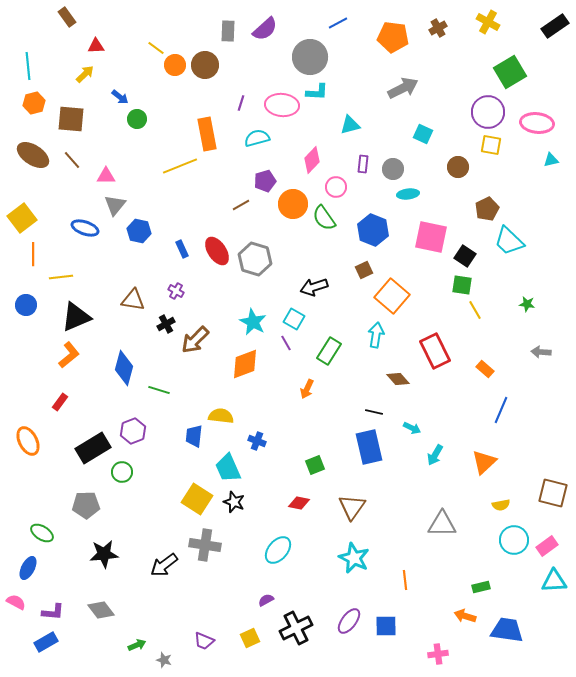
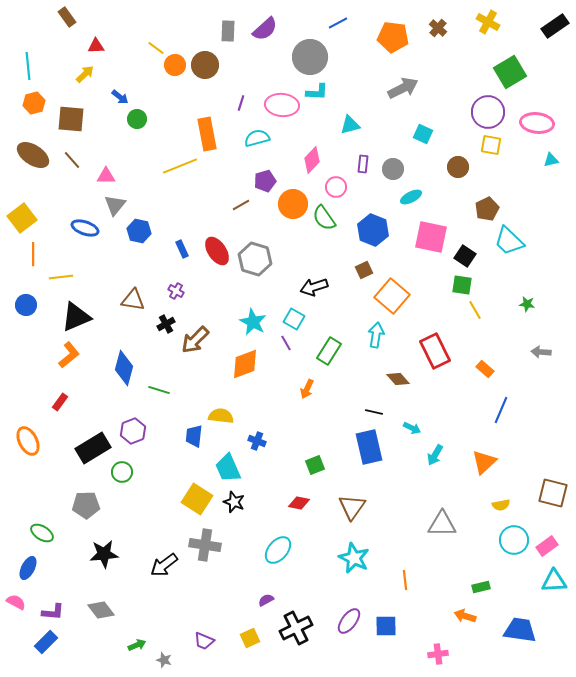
brown cross at (438, 28): rotated 18 degrees counterclockwise
cyan ellipse at (408, 194): moved 3 px right, 3 px down; rotated 20 degrees counterclockwise
blue trapezoid at (507, 630): moved 13 px right
blue rectangle at (46, 642): rotated 15 degrees counterclockwise
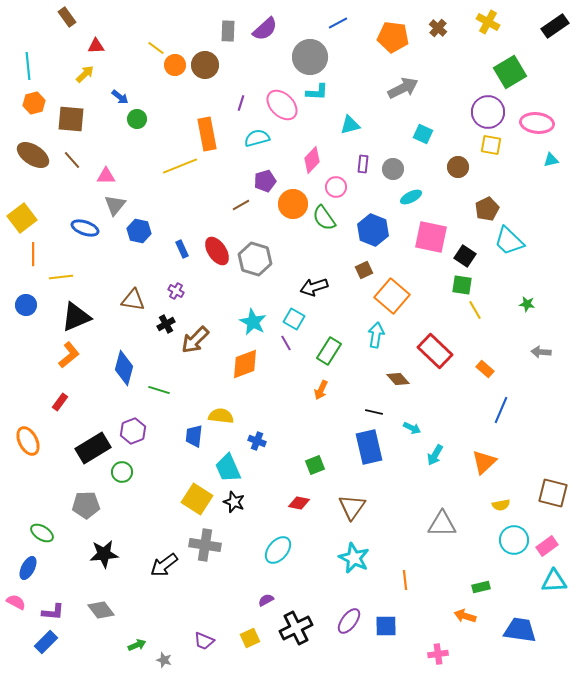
pink ellipse at (282, 105): rotated 40 degrees clockwise
red rectangle at (435, 351): rotated 20 degrees counterclockwise
orange arrow at (307, 389): moved 14 px right, 1 px down
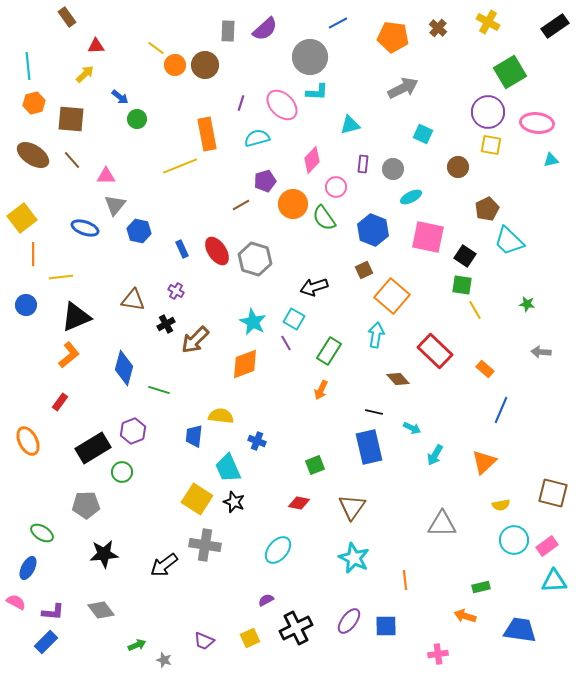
pink square at (431, 237): moved 3 px left
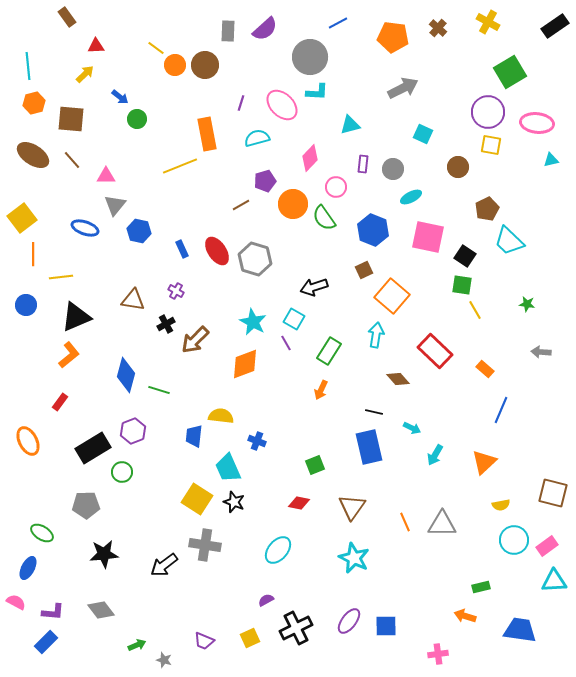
pink diamond at (312, 160): moved 2 px left, 2 px up
blue diamond at (124, 368): moved 2 px right, 7 px down
orange line at (405, 580): moved 58 px up; rotated 18 degrees counterclockwise
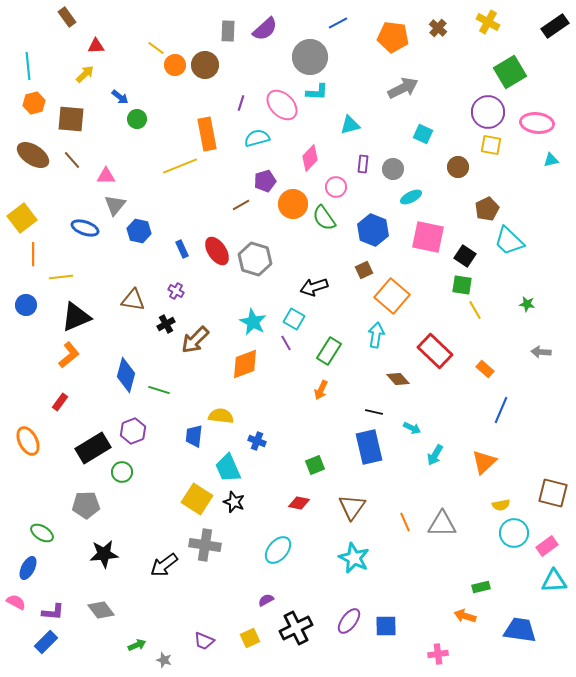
cyan circle at (514, 540): moved 7 px up
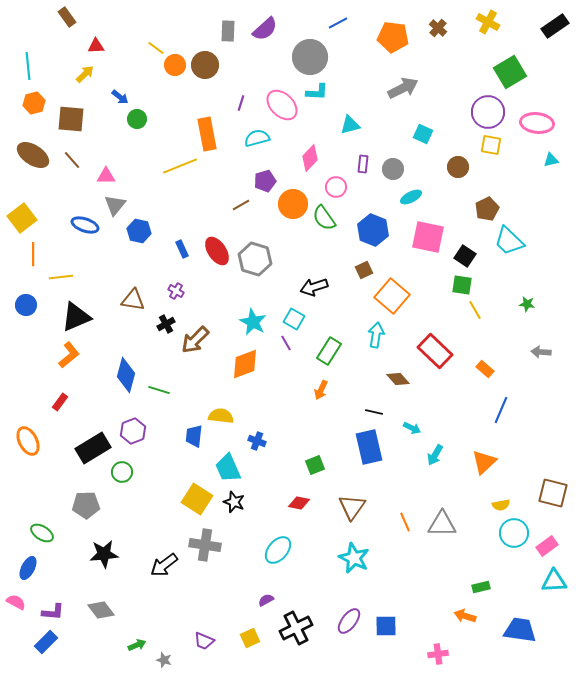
blue ellipse at (85, 228): moved 3 px up
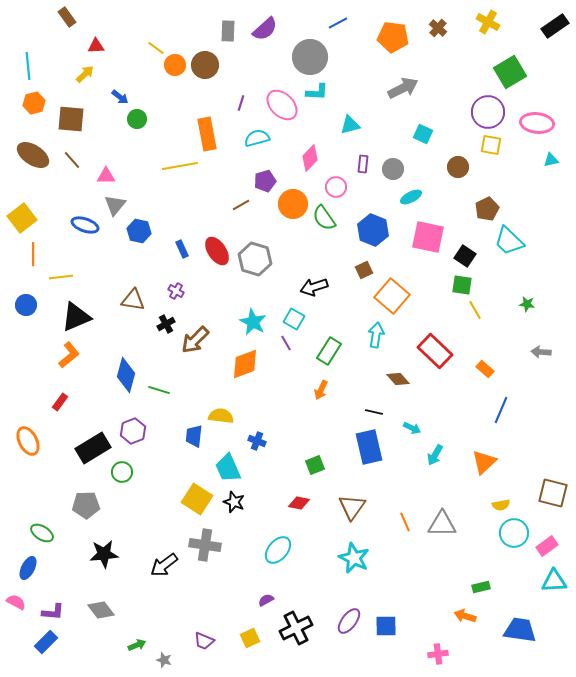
yellow line at (180, 166): rotated 12 degrees clockwise
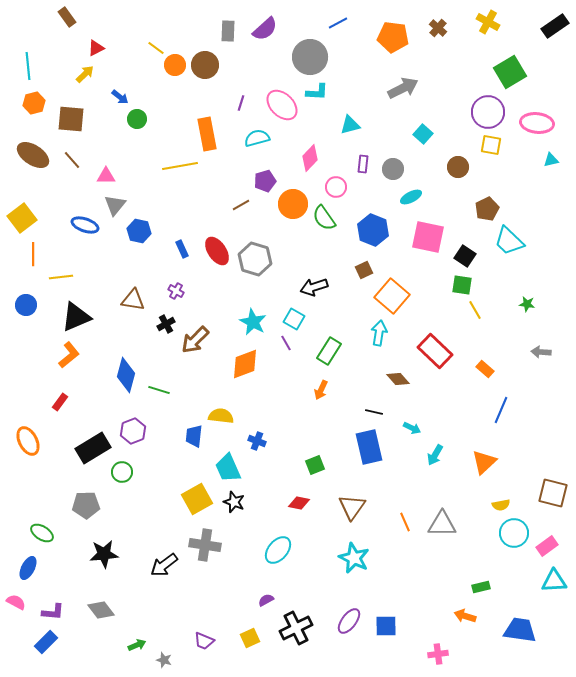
red triangle at (96, 46): moved 2 px down; rotated 24 degrees counterclockwise
cyan square at (423, 134): rotated 18 degrees clockwise
cyan arrow at (376, 335): moved 3 px right, 2 px up
yellow square at (197, 499): rotated 28 degrees clockwise
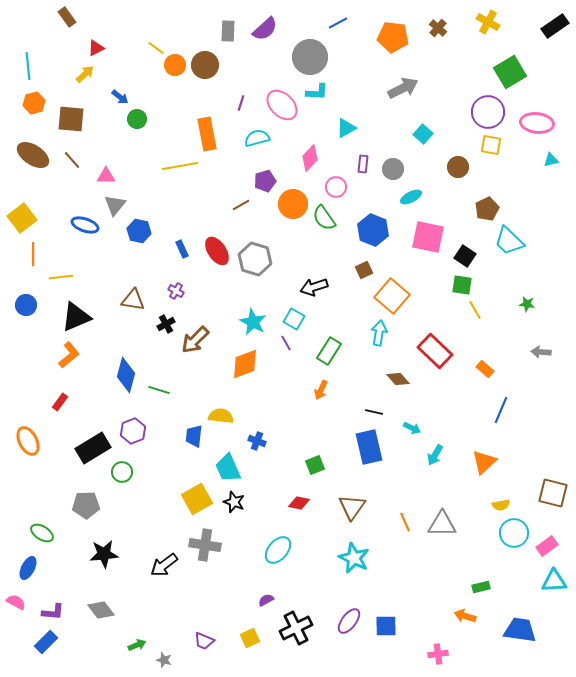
cyan triangle at (350, 125): moved 4 px left, 3 px down; rotated 15 degrees counterclockwise
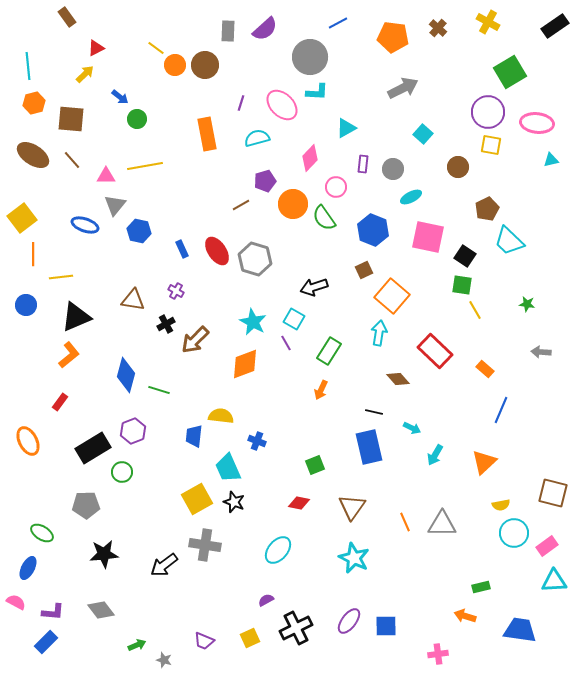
yellow line at (180, 166): moved 35 px left
